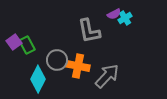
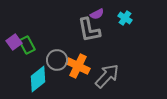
purple semicircle: moved 17 px left
cyan cross: rotated 24 degrees counterclockwise
gray L-shape: moved 1 px up
orange cross: rotated 15 degrees clockwise
cyan diamond: rotated 24 degrees clockwise
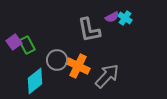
purple semicircle: moved 15 px right, 3 px down
cyan diamond: moved 3 px left, 2 px down
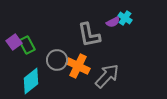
purple semicircle: moved 1 px right, 5 px down
gray L-shape: moved 5 px down
cyan diamond: moved 4 px left
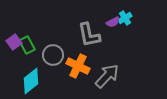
cyan cross: rotated 24 degrees clockwise
gray circle: moved 4 px left, 5 px up
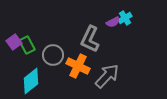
gray L-shape: moved 1 px right, 4 px down; rotated 36 degrees clockwise
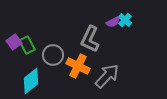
cyan cross: moved 2 px down; rotated 16 degrees counterclockwise
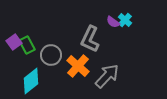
purple semicircle: rotated 64 degrees clockwise
gray circle: moved 2 px left
orange cross: rotated 15 degrees clockwise
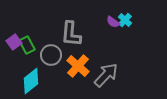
gray L-shape: moved 19 px left, 5 px up; rotated 20 degrees counterclockwise
gray arrow: moved 1 px left, 1 px up
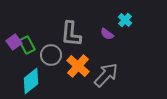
purple semicircle: moved 6 px left, 12 px down
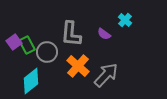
purple semicircle: moved 3 px left
gray circle: moved 4 px left, 3 px up
